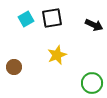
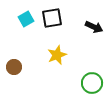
black arrow: moved 2 px down
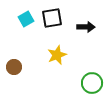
black arrow: moved 8 px left; rotated 24 degrees counterclockwise
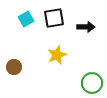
black square: moved 2 px right
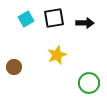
black arrow: moved 1 px left, 4 px up
green circle: moved 3 px left
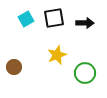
green circle: moved 4 px left, 10 px up
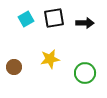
yellow star: moved 7 px left, 4 px down; rotated 12 degrees clockwise
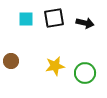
cyan square: rotated 28 degrees clockwise
black arrow: rotated 12 degrees clockwise
yellow star: moved 5 px right, 7 px down
brown circle: moved 3 px left, 6 px up
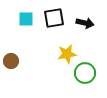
yellow star: moved 12 px right, 12 px up
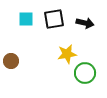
black square: moved 1 px down
